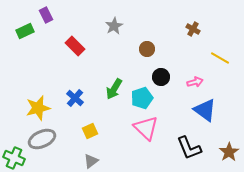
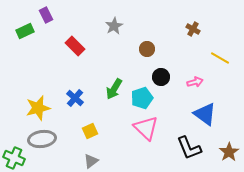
blue triangle: moved 4 px down
gray ellipse: rotated 16 degrees clockwise
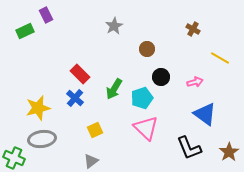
red rectangle: moved 5 px right, 28 px down
yellow square: moved 5 px right, 1 px up
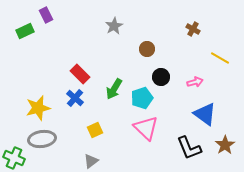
brown star: moved 4 px left, 7 px up
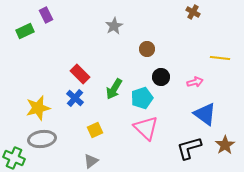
brown cross: moved 17 px up
yellow line: rotated 24 degrees counterclockwise
black L-shape: rotated 96 degrees clockwise
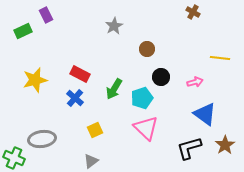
green rectangle: moved 2 px left
red rectangle: rotated 18 degrees counterclockwise
yellow star: moved 3 px left, 28 px up
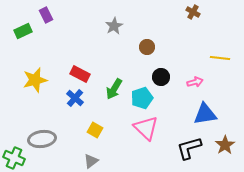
brown circle: moved 2 px up
blue triangle: rotated 45 degrees counterclockwise
yellow square: rotated 35 degrees counterclockwise
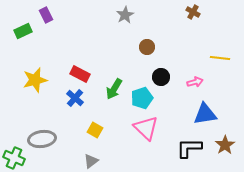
gray star: moved 11 px right, 11 px up
black L-shape: rotated 16 degrees clockwise
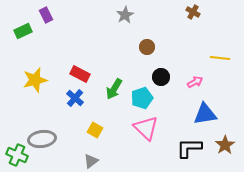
pink arrow: rotated 14 degrees counterclockwise
green cross: moved 3 px right, 3 px up
